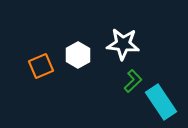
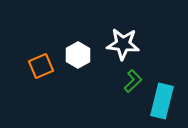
cyan rectangle: moved 1 px right, 1 px up; rotated 48 degrees clockwise
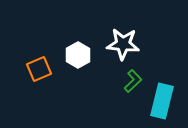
orange square: moved 2 px left, 3 px down
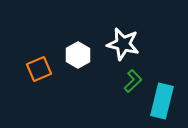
white star: rotated 8 degrees clockwise
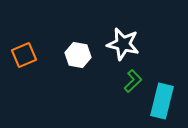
white hexagon: rotated 20 degrees counterclockwise
orange square: moved 15 px left, 14 px up
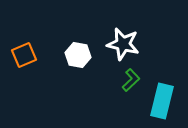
green L-shape: moved 2 px left, 1 px up
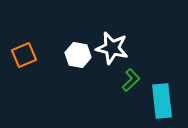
white star: moved 11 px left, 4 px down
cyan rectangle: rotated 20 degrees counterclockwise
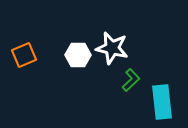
white hexagon: rotated 10 degrees counterclockwise
cyan rectangle: moved 1 px down
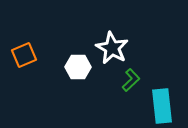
white star: rotated 16 degrees clockwise
white hexagon: moved 12 px down
cyan rectangle: moved 4 px down
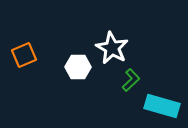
cyan rectangle: rotated 68 degrees counterclockwise
